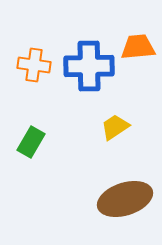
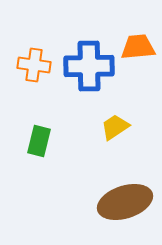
green rectangle: moved 8 px right, 1 px up; rotated 16 degrees counterclockwise
brown ellipse: moved 3 px down
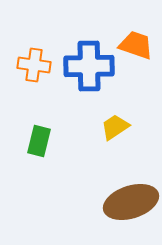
orange trapezoid: moved 2 px left, 2 px up; rotated 24 degrees clockwise
brown ellipse: moved 6 px right
